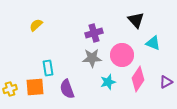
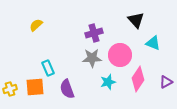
pink circle: moved 2 px left
cyan rectangle: rotated 14 degrees counterclockwise
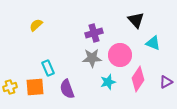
yellow cross: moved 2 px up
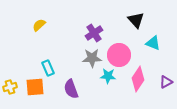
yellow semicircle: moved 3 px right
purple cross: rotated 18 degrees counterclockwise
pink circle: moved 1 px left
cyan star: moved 6 px up; rotated 21 degrees clockwise
purple semicircle: moved 4 px right
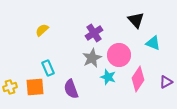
yellow semicircle: moved 3 px right, 5 px down
gray star: rotated 24 degrees counterclockwise
cyan star: moved 1 px down; rotated 14 degrees clockwise
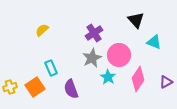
cyan triangle: moved 1 px right, 1 px up
cyan rectangle: moved 3 px right
cyan star: rotated 14 degrees clockwise
orange square: rotated 30 degrees counterclockwise
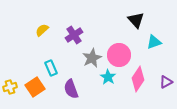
purple cross: moved 20 px left, 2 px down
cyan triangle: rotated 42 degrees counterclockwise
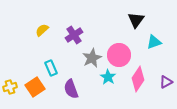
black triangle: rotated 18 degrees clockwise
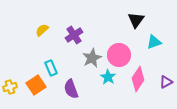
orange square: moved 1 px right, 2 px up
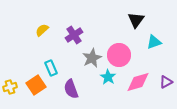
pink diamond: moved 3 px down; rotated 40 degrees clockwise
